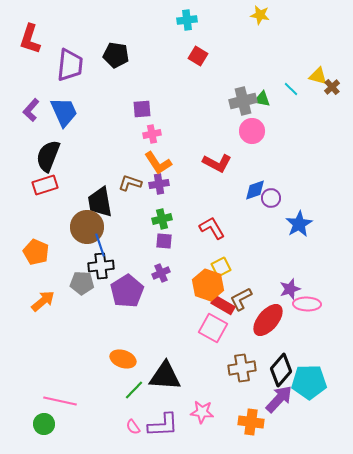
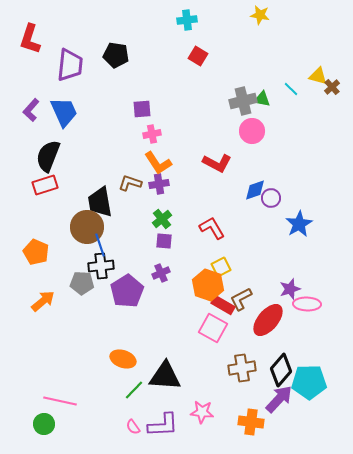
green cross at (162, 219): rotated 24 degrees counterclockwise
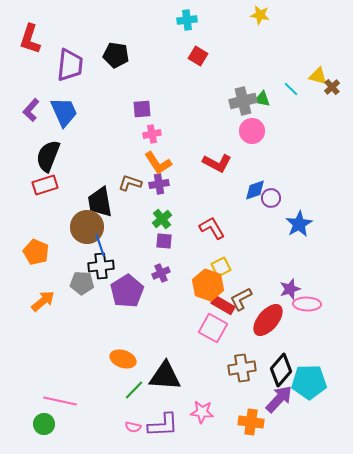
pink semicircle at (133, 427): rotated 42 degrees counterclockwise
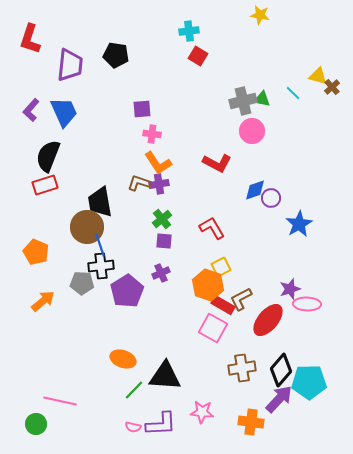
cyan cross at (187, 20): moved 2 px right, 11 px down
cyan line at (291, 89): moved 2 px right, 4 px down
pink cross at (152, 134): rotated 18 degrees clockwise
brown L-shape at (130, 183): moved 9 px right
green circle at (44, 424): moved 8 px left
purple L-shape at (163, 425): moved 2 px left, 1 px up
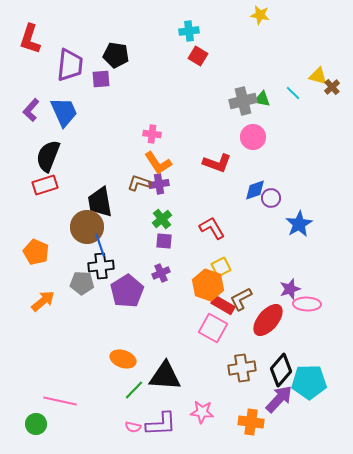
purple square at (142, 109): moved 41 px left, 30 px up
pink circle at (252, 131): moved 1 px right, 6 px down
red L-shape at (217, 163): rotated 8 degrees counterclockwise
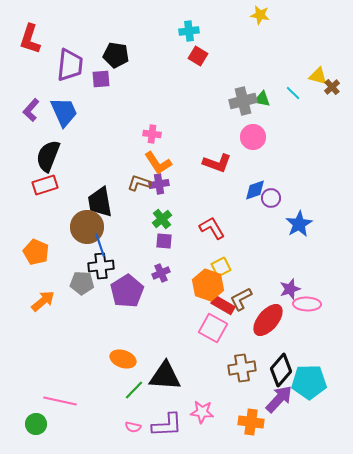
purple L-shape at (161, 424): moved 6 px right, 1 px down
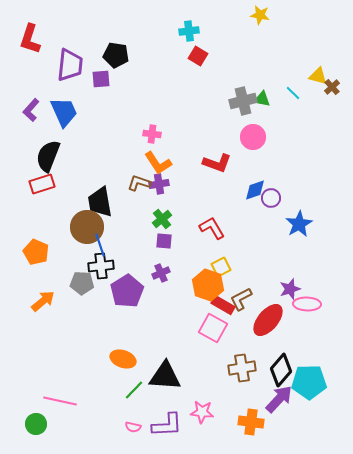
red rectangle at (45, 185): moved 3 px left, 1 px up
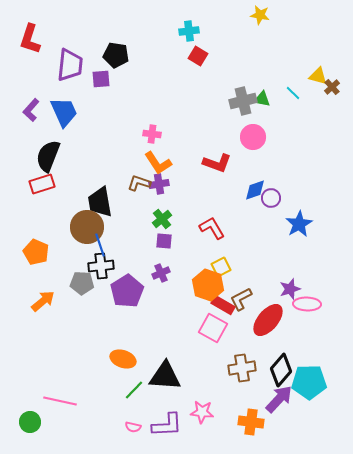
green circle at (36, 424): moved 6 px left, 2 px up
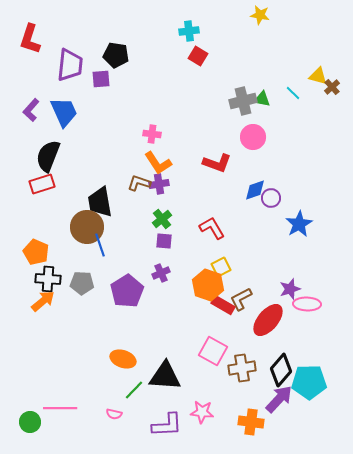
black cross at (101, 266): moved 53 px left, 13 px down; rotated 10 degrees clockwise
pink square at (213, 328): moved 23 px down
pink line at (60, 401): moved 7 px down; rotated 12 degrees counterclockwise
pink semicircle at (133, 427): moved 19 px left, 13 px up
